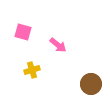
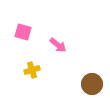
brown circle: moved 1 px right
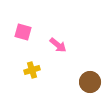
brown circle: moved 2 px left, 2 px up
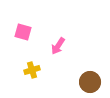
pink arrow: moved 1 px down; rotated 84 degrees clockwise
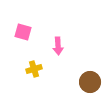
pink arrow: rotated 36 degrees counterclockwise
yellow cross: moved 2 px right, 1 px up
